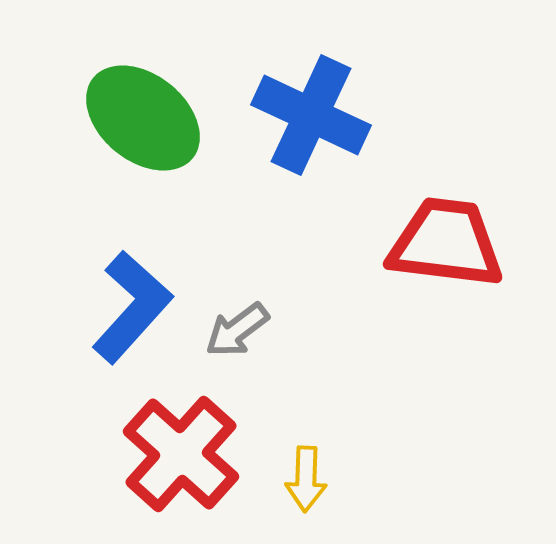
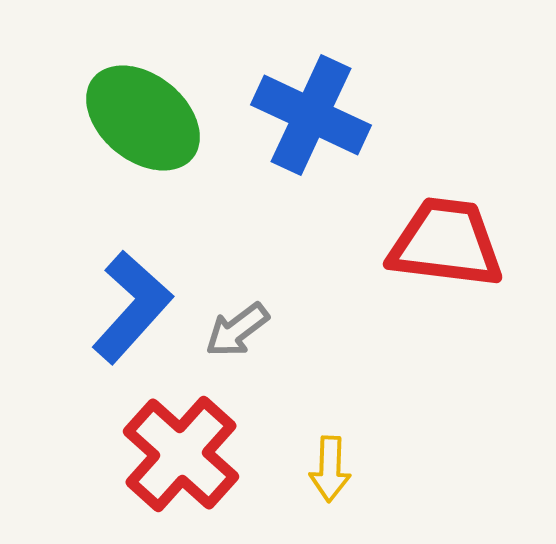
yellow arrow: moved 24 px right, 10 px up
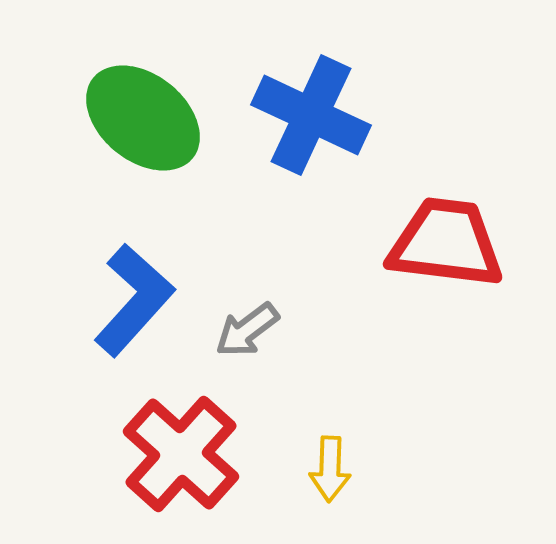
blue L-shape: moved 2 px right, 7 px up
gray arrow: moved 10 px right
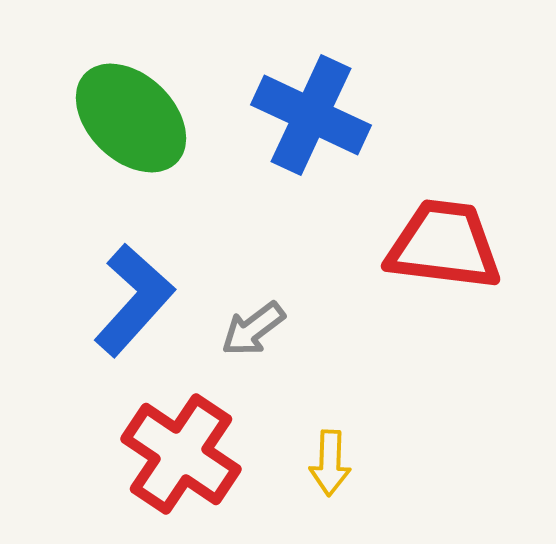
green ellipse: moved 12 px left; rotated 5 degrees clockwise
red trapezoid: moved 2 px left, 2 px down
gray arrow: moved 6 px right, 1 px up
red cross: rotated 8 degrees counterclockwise
yellow arrow: moved 6 px up
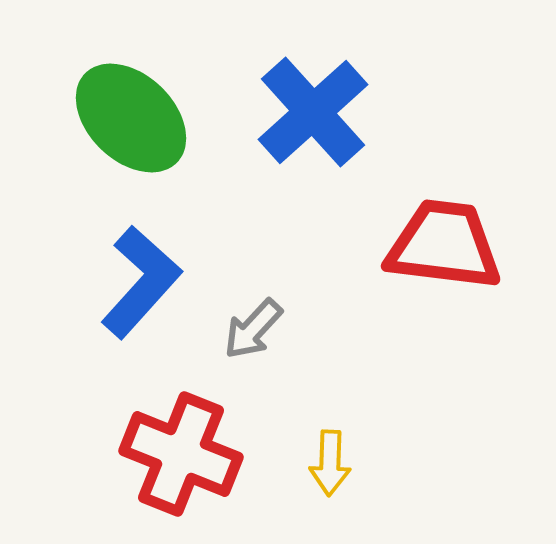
blue cross: moved 2 px right, 3 px up; rotated 23 degrees clockwise
blue L-shape: moved 7 px right, 18 px up
gray arrow: rotated 10 degrees counterclockwise
red cross: rotated 12 degrees counterclockwise
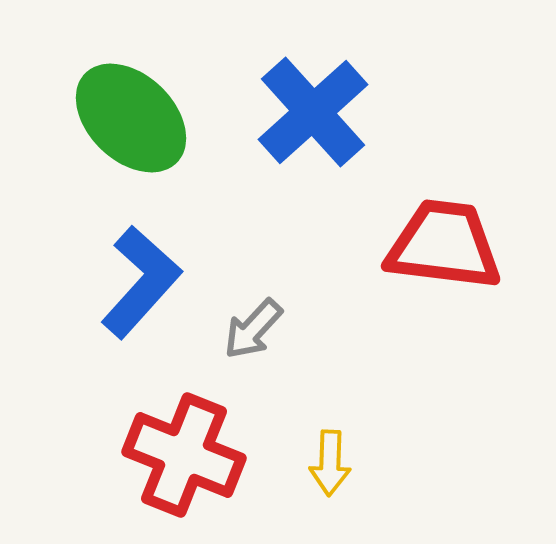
red cross: moved 3 px right, 1 px down
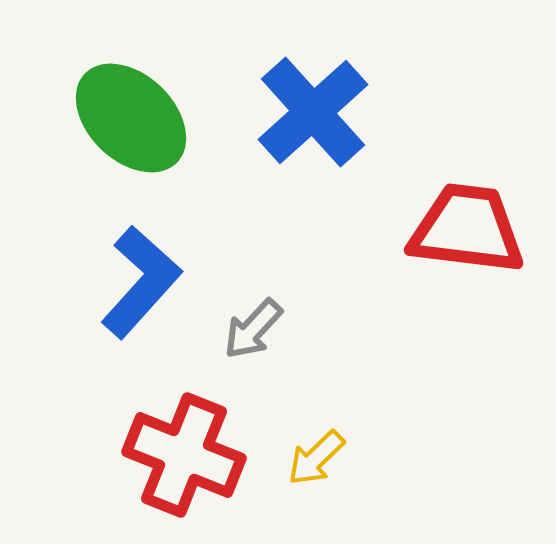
red trapezoid: moved 23 px right, 16 px up
yellow arrow: moved 14 px left, 5 px up; rotated 44 degrees clockwise
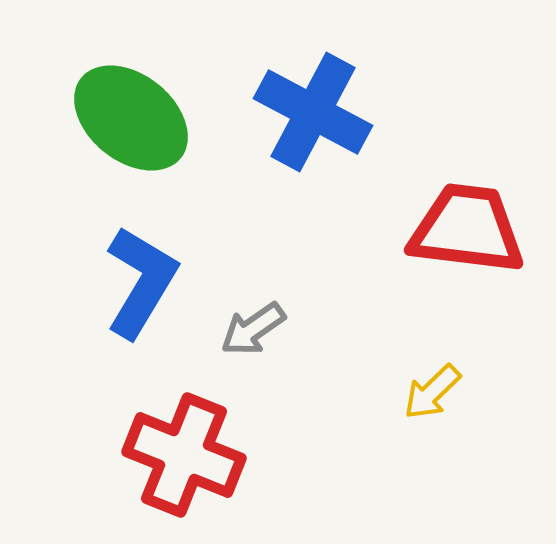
blue cross: rotated 20 degrees counterclockwise
green ellipse: rotated 5 degrees counterclockwise
blue L-shape: rotated 11 degrees counterclockwise
gray arrow: rotated 12 degrees clockwise
yellow arrow: moved 116 px right, 66 px up
